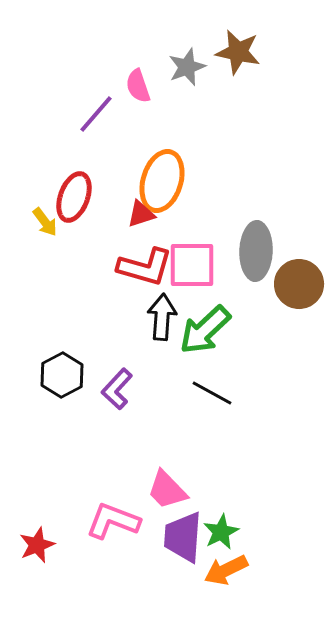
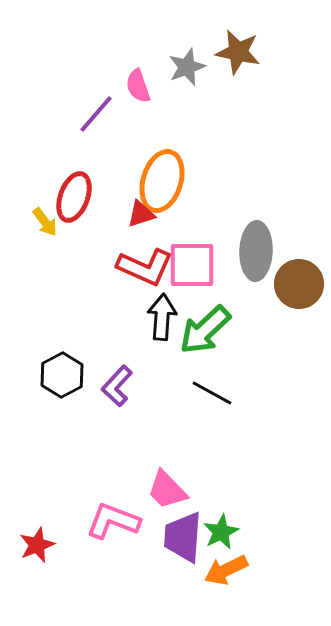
red L-shape: rotated 8 degrees clockwise
purple L-shape: moved 3 px up
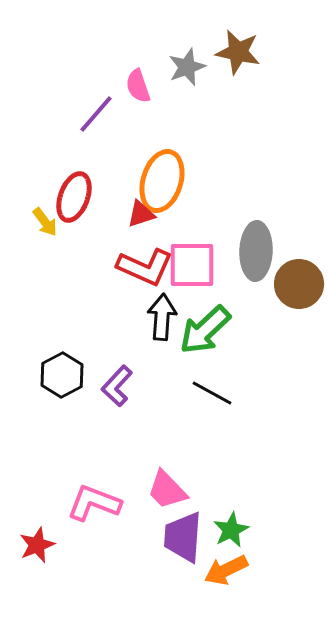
pink L-shape: moved 19 px left, 18 px up
green star: moved 10 px right, 2 px up
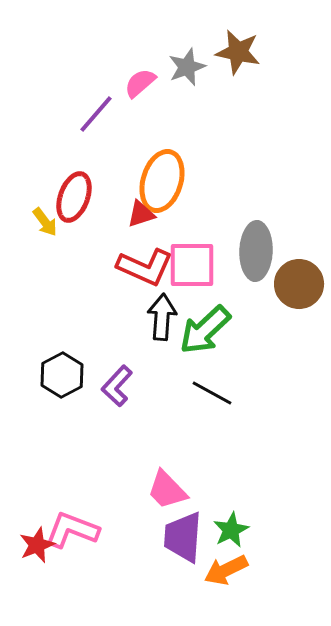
pink semicircle: moved 2 px right, 3 px up; rotated 68 degrees clockwise
pink L-shape: moved 22 px left, 27 px down
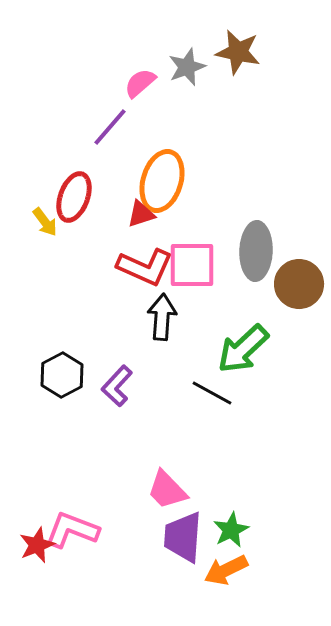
purple line: moved 14 px right, 13 px down
green arrow: moved 38 px right, 19 px down
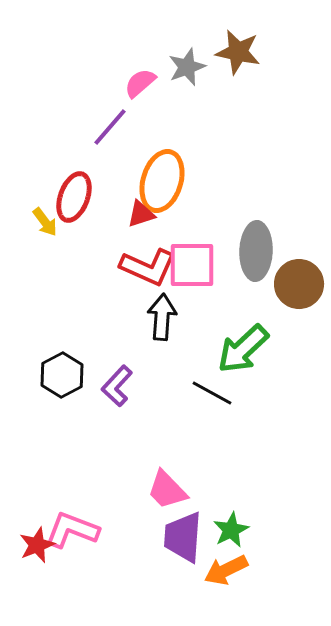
red L-shape: moved 3 px right
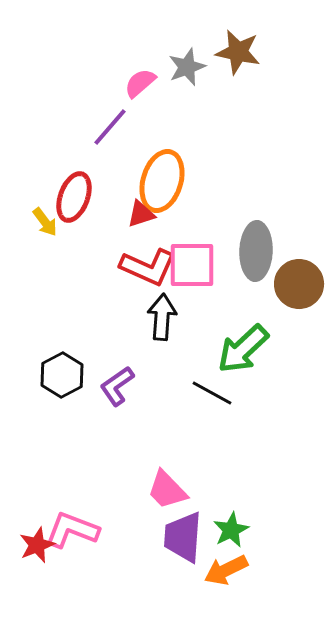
purple L-shape: rotated 12 degrees clockwise
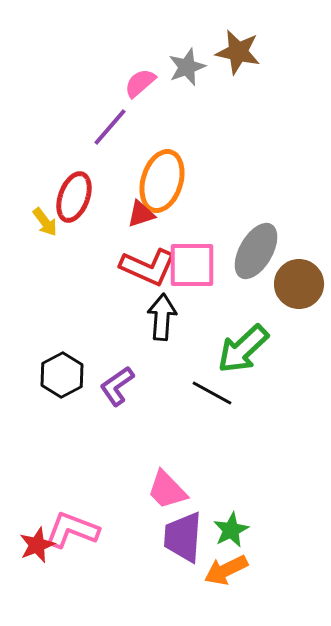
gray ellipse: rotated 28 degrees clockwise
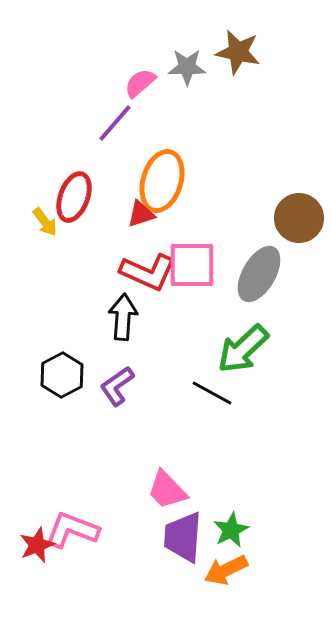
gray star: rotated 21 degrees clockwise
purple line: moved 5 px right, 4 px up
gray ellipse: moved 3 px right, 23 px down
red L-shape: moved 5 px down
brown circle: moved 66 px up
black arrow: moved 39 px left
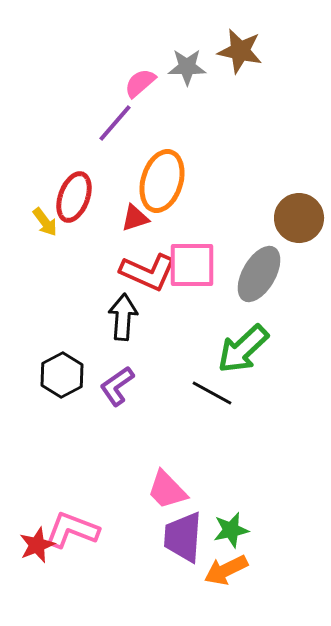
brown star: moved 2 px right, 1 px up
red triangle: moved 6 px left, 4 px down
green star: rotated 15 degrees clockwise
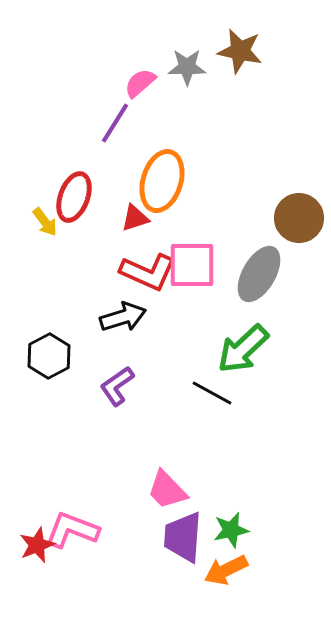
purple line: rotated 9 degrees counterclockwise
black arrow: rotated 69 degrees clockwise
black hexagon: moved 13 px left, 19 px up
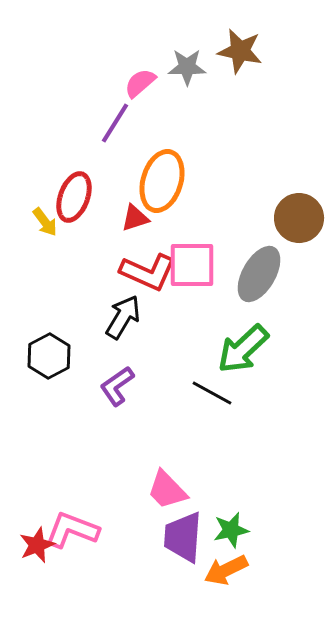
black arrow: rotated 42 degrees counterclockwise
